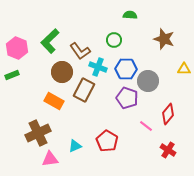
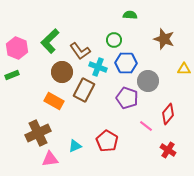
blue hexagon: moved 6 px up
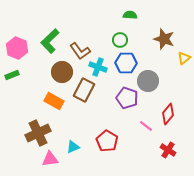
green circle: moved 6 px right
yellow triangle: moved 11 px up; rotated 40 degrees counterclockwise
cyan triangle: moved 2 px left, 1 px down
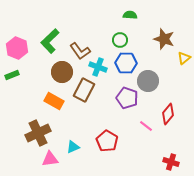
red cross: moved 3 px right, 12 px down; rotated 14 degrees counterclockwise
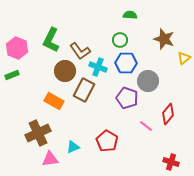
green L-shape: moved 1 px right, 1 px up; rotated 20 degrees counterclockwise
brown circle: moved 3 px right, 1 px up
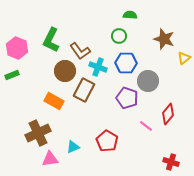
green circle: moved 1 px left, 4 px up
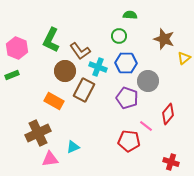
red pentagon: moved 22 px right; rotated 25 degrees counterclockwise
